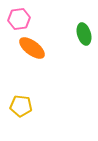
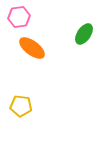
pink hexagon: moved 2 px up
green ellipse: rotated 50 degrees clockwise
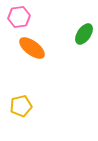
yellow pentagon: rotated 20 degrees counterclockwise
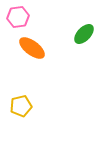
pink hexagon: moved 1 px left
green ellipse: rotated 10 degrees clockwise
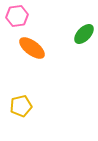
pink hexagon: moved 1 px left, 1 px up
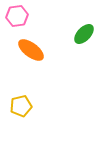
orange ellipse: moved 1 px left, 2 px down
